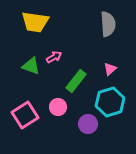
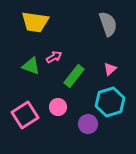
gray semicircle: rotated 15 degrees counterclockwise
green rectangle: moved 2 px left, 5 px up
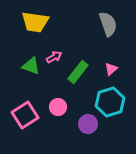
pink triangle: moved 1 px right
green rectangle: moved 4 px right, 4 px up
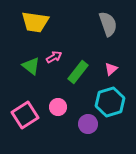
green triangle: rotated 18 degrees clockwise
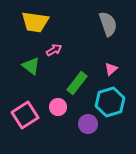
pink arrow: moved 7 px up
green rectangle: moved 1 px left, 11 px down
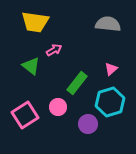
gray semicircle: rotated 65 degrees counterclockwise
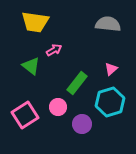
purple circle: moved 6 px left
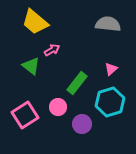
yellow trapezoid: rotated 32 degrees clockwise
pink arrow: moved 2 px left
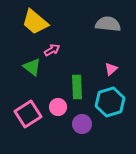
green triangle: moved 1 px right, 1 px down
green rectangle: moved 4 px down; rotated 40 degrees counterclockwise
pink square: moved 3 px right, 1 px up
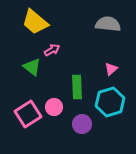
pink circle: moved 4 px left
